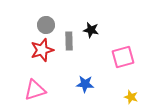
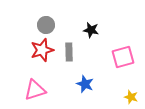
gray rectangle: moved 11 px down
blue star: rotated 18 degrees clockwise
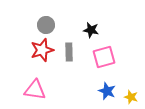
pink square: moved 19 px left
blue star: moved 22 px right, 7 px down
pink triangle: rotated 25 degrees clockwise
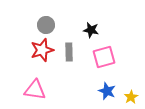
yellow star: rotated 24 degrees clockwise
